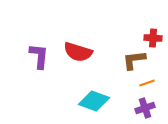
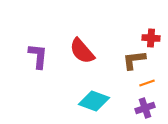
red cross: moved 2 px left
red semicircle: moved 4 px right, 1 px up; rotated 32 degrees clockwise
purple L-shape: moved 1 px left
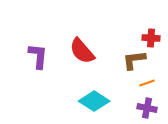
cyan diamond: rotated 12 degrees clockwise
purple cross: moved 2 px right; rotated 30 degrees clockwise
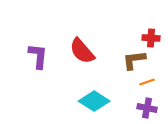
orange line: moved 1 px up
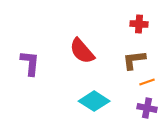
red cross: moved 12 px left, 14 px up
purple L-shape: moved 8 px left, 7 px down
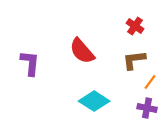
red cross: moved 4 px left, 2 px down; rotated 30 degrees clockwise
orange line: moved 3 px right; rotated 35 degrees counterclockwise
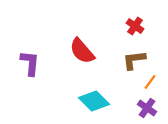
cyan diamond: rotated 12 degrees clockwise
purple cross: rotated 24 degrees clockwise
